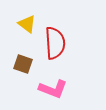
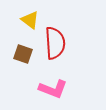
yellow triangle: moved 3 px right, 4 px up
brown square: moved 10 px up
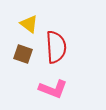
yellow triangle: moved 1 px left, 4 px down
red semicircle: moved 1 px right, 4 px down
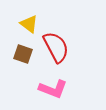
red semicircle: rotated 24 degrees counterclockwise
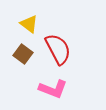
red semicircle: moved 2 px right, 2 px down
brown square: rotated 18 degrees clockwise
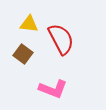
yellow triangle: rotated 30 degrees counterclockwise
red semicircle: moved 3 px right, 10 px up
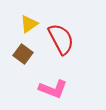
yellow triangle: rotated 42 degrees counterclockwise
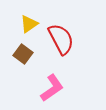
pink L-shape: moved 1 px left, 1 px up; rotated 56 degrees counterclockwise
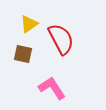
brown square: rotated 24 degrees counterclockwise
pink L-shape: rotated 88 degrees counterclockwise
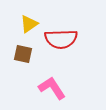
red semicircle: rotated 116 degrees clockwise
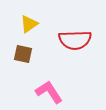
red semicircle: moved 14 px right, 1 px down
pink L-shape: moved 3 px left, 4 px down
